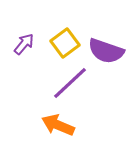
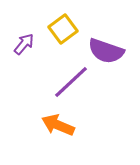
yellow square: moved 2 px left, 14 px up
purple line: moved 1 px right, 1 px up
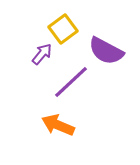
purple arrow: moved 18 px right, 10 px down
purple semicircle: rotated 9 degrees clockwise
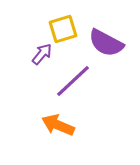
yellow square: rotated 20 degrees clockwise
purple semicircle: moved 8 px up
purple line: moved 2 px right, 1 px up
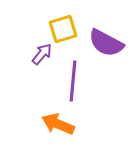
purple line: rotated 42 degrees counterclockwise
orange arrow: moved 1 px up
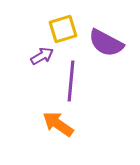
purple arrow: moved 2 px down; rotated 20 degrees clockwise
purple line: moved 2 px left
orange arrow: rotated 12 degrees clockwise
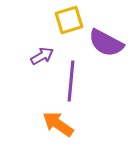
yellow square: moved 6 px right, 9 px up
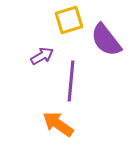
purple semicircle: moved 3 px up; rotated 24 degrees clockwise
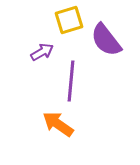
purple arrow: moved 4 px up
